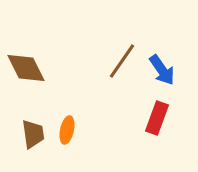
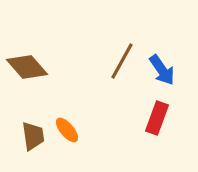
brown line: rotated 6 degrees counterclockwise
brown diamond: moved 1 px right, 1 px up; rotated 15 degrees counterclockwise
orange ellipse: rotated 52 degrees counterclockwise
brown trapezoid: moved 2 px down
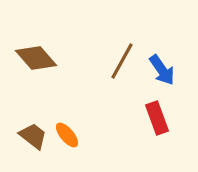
brown diamond: moved 9 px right, 9 px up
red rectangle: rotated 40 degrees counterclockwise
orange ellipse: moved 5 px down
brown trapezoid: rotated 44 degrees counterclockwise
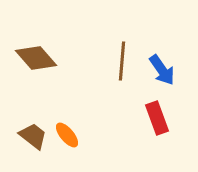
brown line: rotated 24 degrees counterclockwise
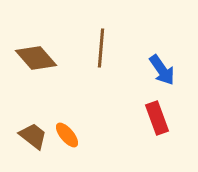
brown line: moved 21 px left, 13 px up
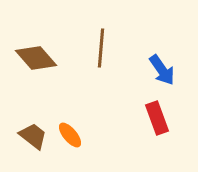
orange ellipse: moved 3 px right
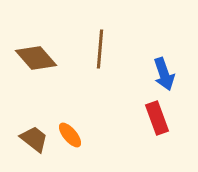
brown line: moved 1 px left, 1 px down
blue arrow: moved 2 px right, 4 px down; rotated 16 degrees clockwise
brown trapezoid: moved 1 px right, 3 px down
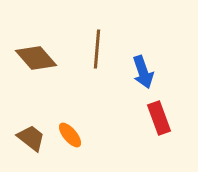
brown line: moved 3 px left
blue arrow: moved 21 px left, 2 px up
red rectangle: moved 2 px right
brown trapezoid: moved 3 px left, 1 px up
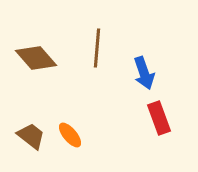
brown line: moved 1 px up
blue arrow: moved 1 px right, 1 px down
brown trapezoid: moved 2 px up
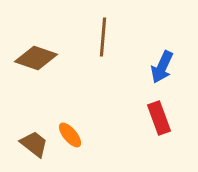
brown line: moved 6 px right, 11 px up
brown diamond: rotated 30 degrees counterclockwise
blue arrow: moved 18 px right, 6 px up; rotated 44 degrees clockwise
brown trapezoid: moved 3 px right, 8 px down
